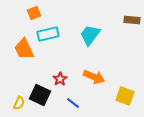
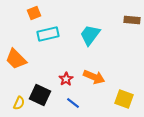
orange trapezoid: moved 8 px left, 10 px down; rotated 20 degrees counterclockwise
red star: moved 6 px right
yellow square: moved 1 px left, 3 px down
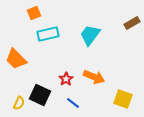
brown rectangle: moved 3 px down; rotated 35 degrees counterclockwise
yellow square: moved 1 px left
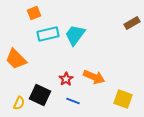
cyan trapezoid: moved 15 px left
blue line: moved 2 px up; rotated 16 degrees counterclockwise
